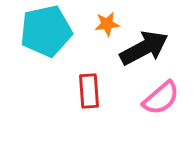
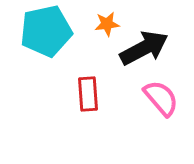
red rectangle: moved 1 px left, 3 px down
pink semicircle: rotated 90 degrees counterclockwise
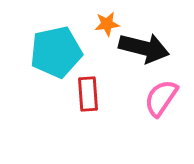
cyan pentagon: moved 10 px right, 21 px down
black arrow: rotated 42 degrees clockwise
pink semicircle: rotated 105 degrees counterclockwise
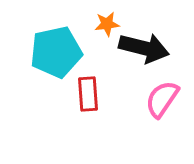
pink semicircle: moved 1 px right, 1 px down
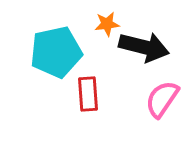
black arrow: moved 1 px up
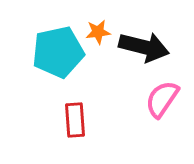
orange star: moved 9 px left, 8 px down
cyan pentagon: moved 2 px right
red rectangle: moved 13 px left, 26 px down
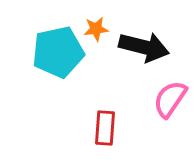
orange star: moved 2 px left, 3 px up
pink semicircle: moved 8 px right
red rectangle: moved 30 px right, 8 px down; rotated 8 degrees clockwise
